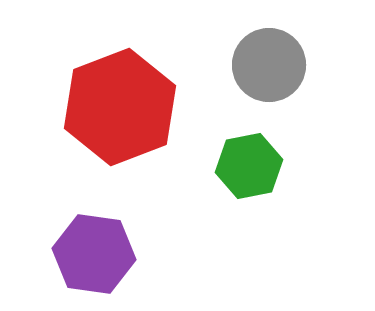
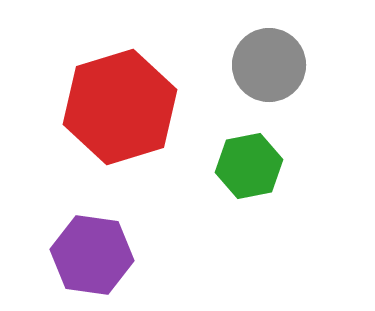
red hexagon: rotated 4 degrees clockwise
purple hexagon: moved 2 px left, 1 px down
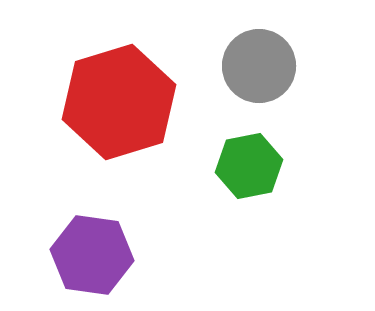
gray circle: moved 10 px left, 1 px down
red hexagon: moved 1 px left, 5 px up
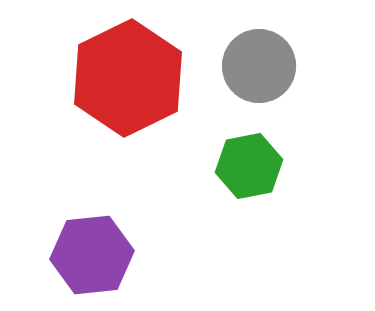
red hexagon: moved 9 px right, 24 px up; rotated 9 degrees counterclockwise
purple hexagon: rotated 14 degrees counterclockwise
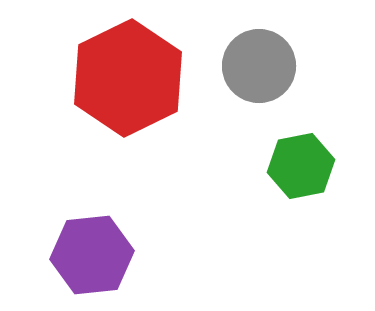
green hexagon: moved 52 px right
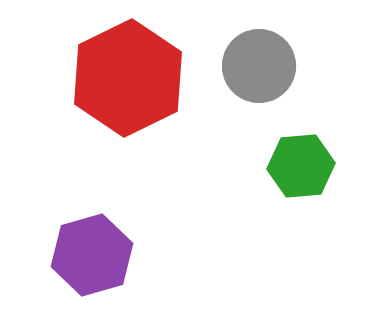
green hexagon: rotated 6 degrees clockwise
purple hexagon: rotated 10 degrees counterclockwise
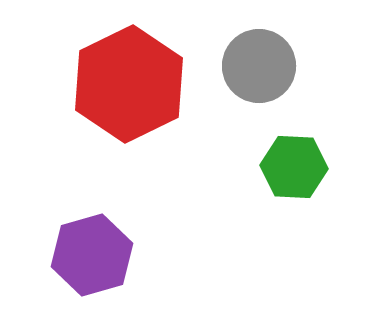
red hexagon: moved 1 px right, 6 px down
green hexagon: moved 7 px left, 1 px down; rotated 8 degrees clockwise
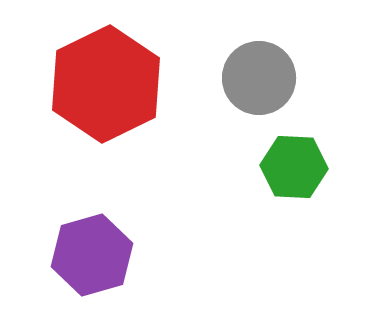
gray circle: moved 12 px down
red hexagon: moved 23 px left
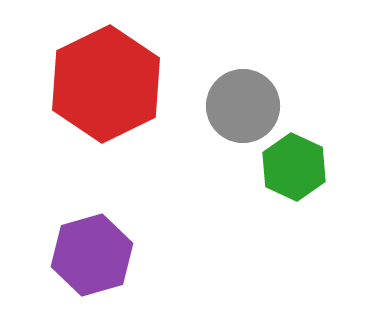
gray circle: moved 16 px left, 28 px down
green hexagon: rotated 22 degrees clockwise
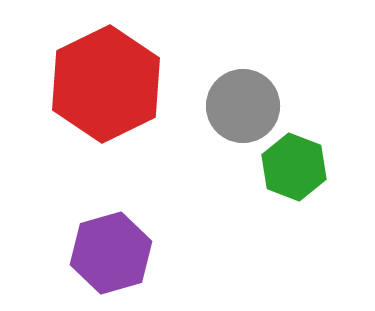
green hexagon: rotated 4 degrees counterclockwise
purple hexagon: moved 19 px right, 2 px up
